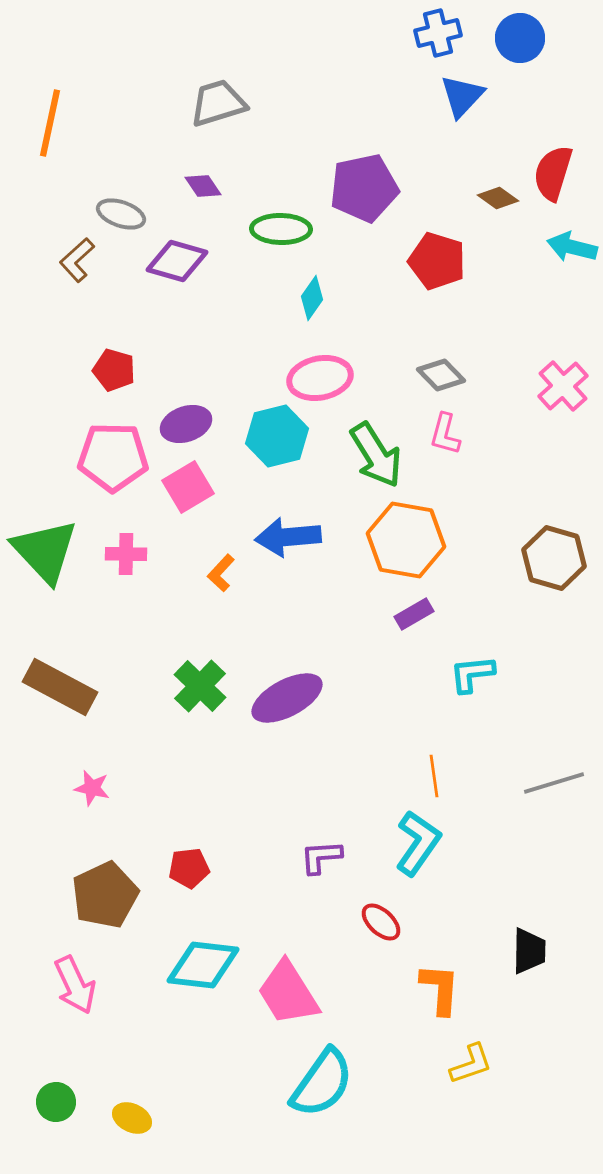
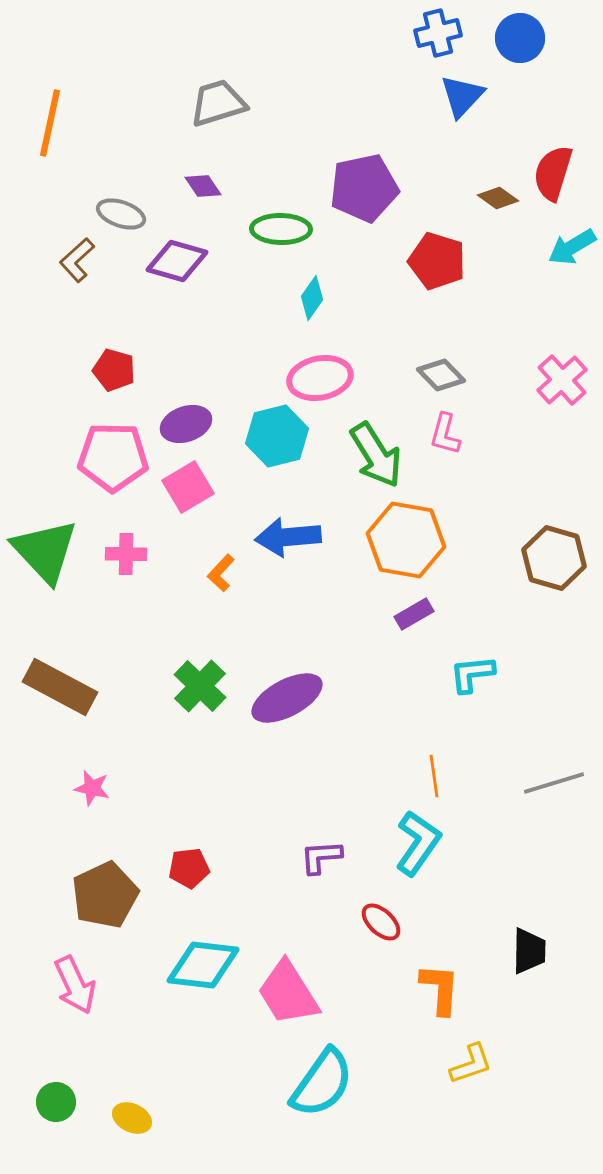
cyan arrow at (572, 247): rotated 45 degrees counterclockwise
pink cross at (563, 386): moved 1 px left, 6 px up
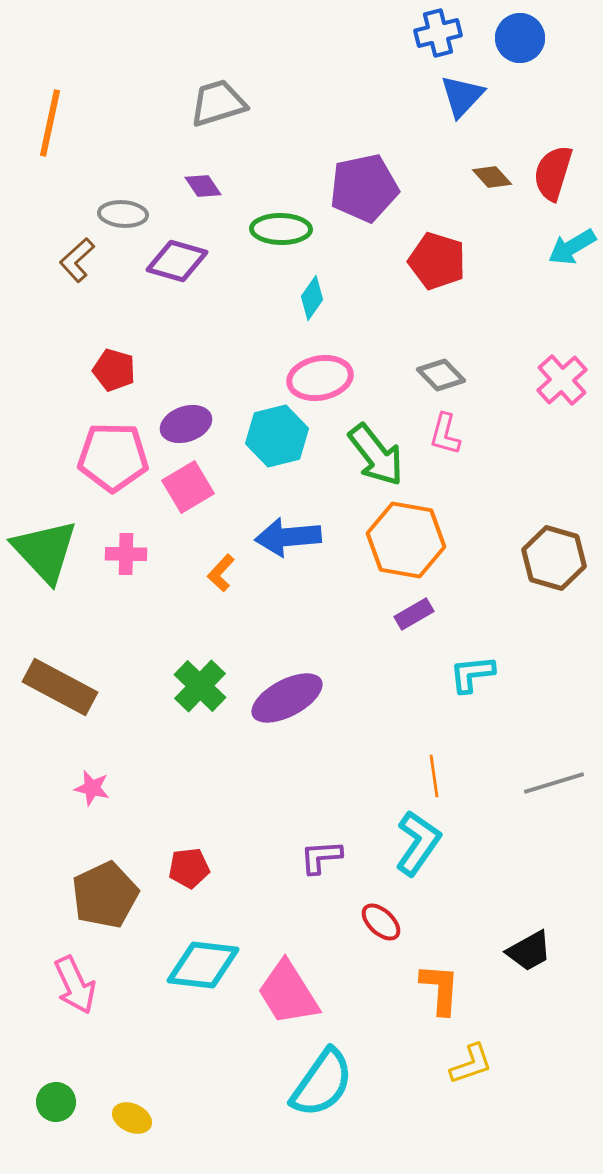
brown diamond at (498, 198): moved 6 px left, 21 px up; rotated 12 degrees clockwise
gray ellipse at (121, 214): moved 2 px right; rotated 15 degrees counterclockwise
green arrow at (376, 455): rotated 6 degrees counterclockwise
black trapezoid at (529, 951): rotated 60 degrees clockwise
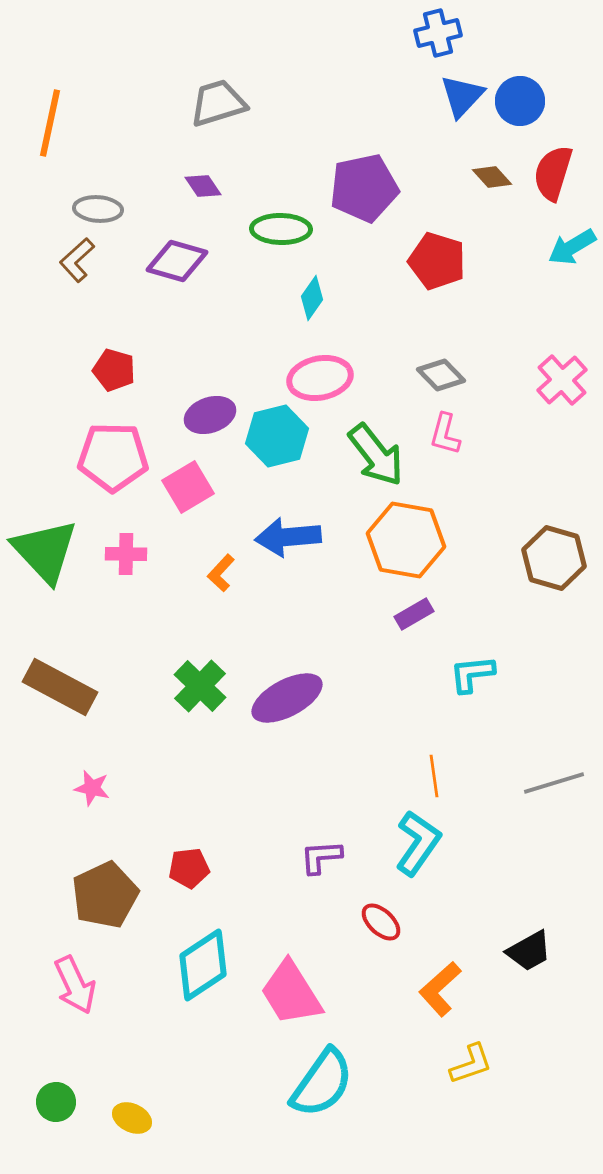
blue circle at (520, 38): moved 63 px down
gray ellipse at (123, 214): moved 25 px left, 5 px up
purple ellipse at (186, 424): moved 24 px right, 9 px up
cyan diamond at (203, 965): rotated 40 degrees counterclockwise
orange L-shape at (440, 989): rotated 136 degrees counterclockwise
pink trapezoid at (288, 993): moved 3 px right
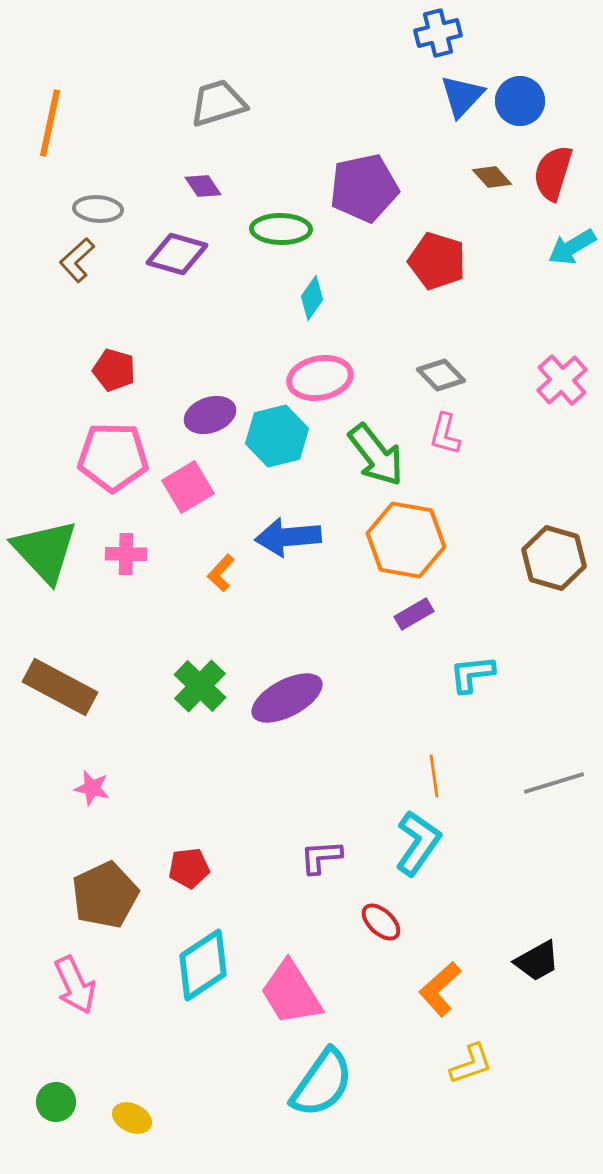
purple diamond at (177, 261): moved 7 px up
black trapezoid at (529, 951): moved 8 px right, 10 px down
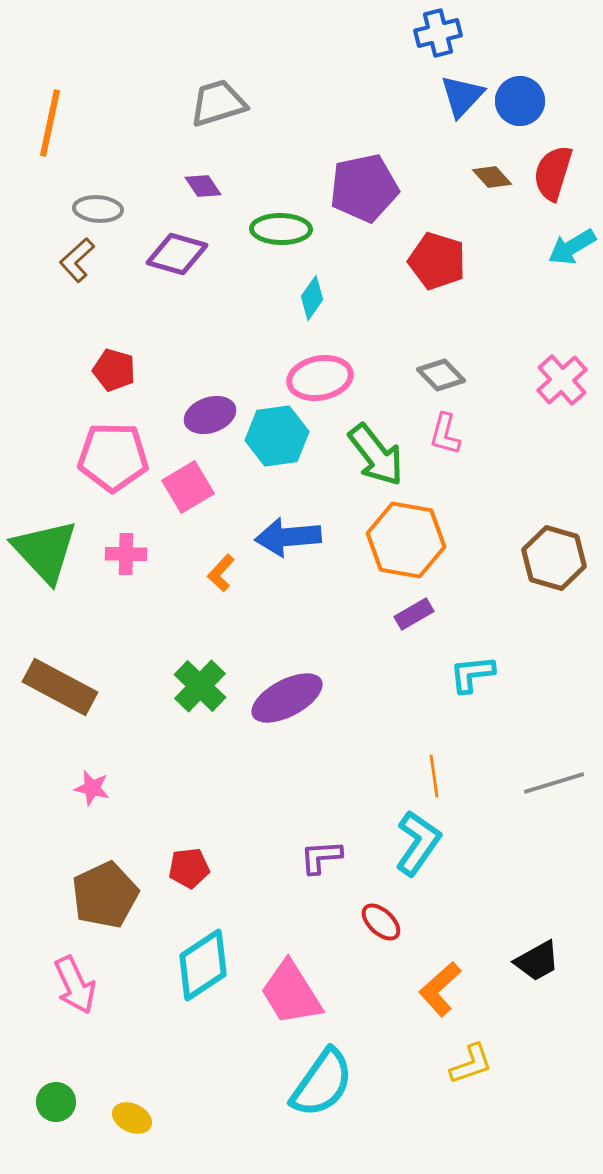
cyan hexagon at (277, 436): rotated 6 degrees clockwise
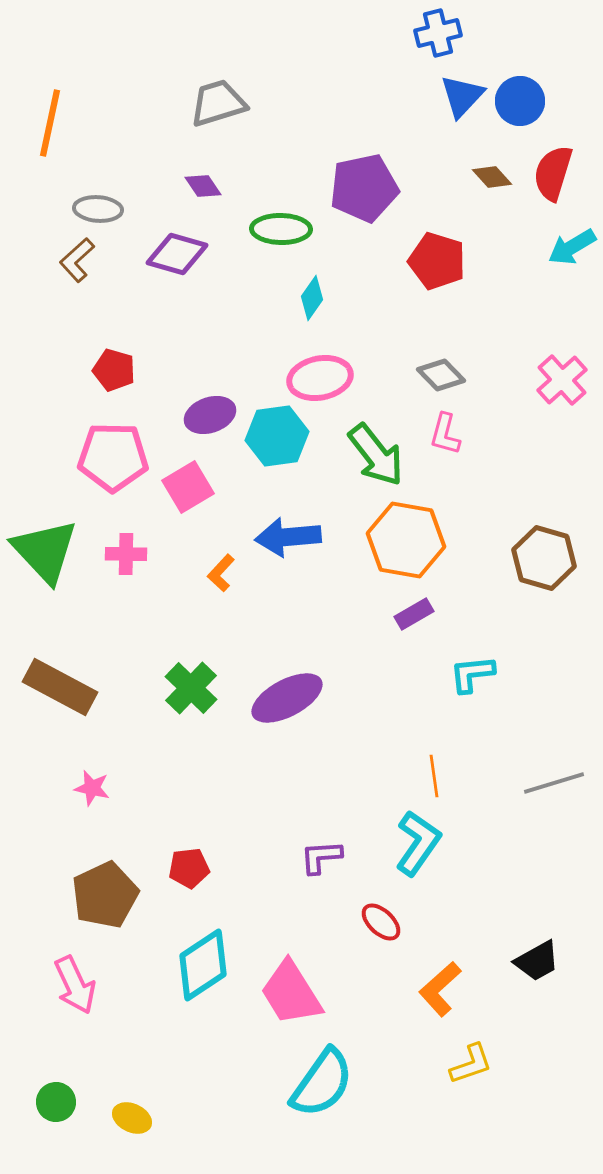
brown hexagon at (554, 558): moved 10 px left
green cross at (200, 686): moved 9 px left, 2 px down
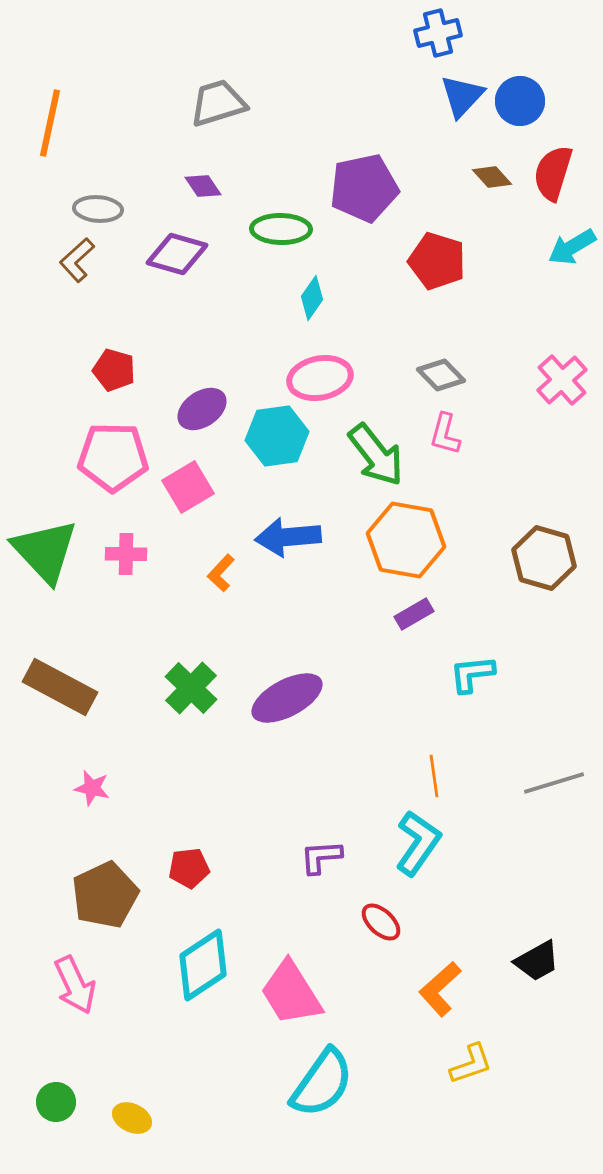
purple ellipse at (210, 415): moved 8 px left, 6 px up; rotated 15 degrees counterclockwise
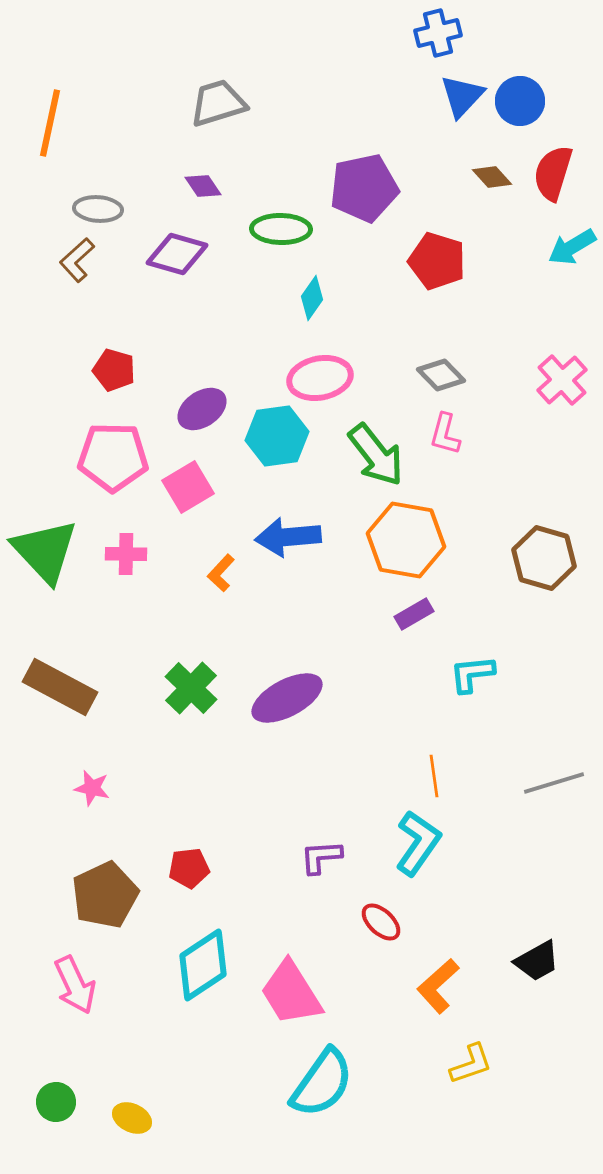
orange L-shape at (440, 989): moved 2 px left, 3 px up
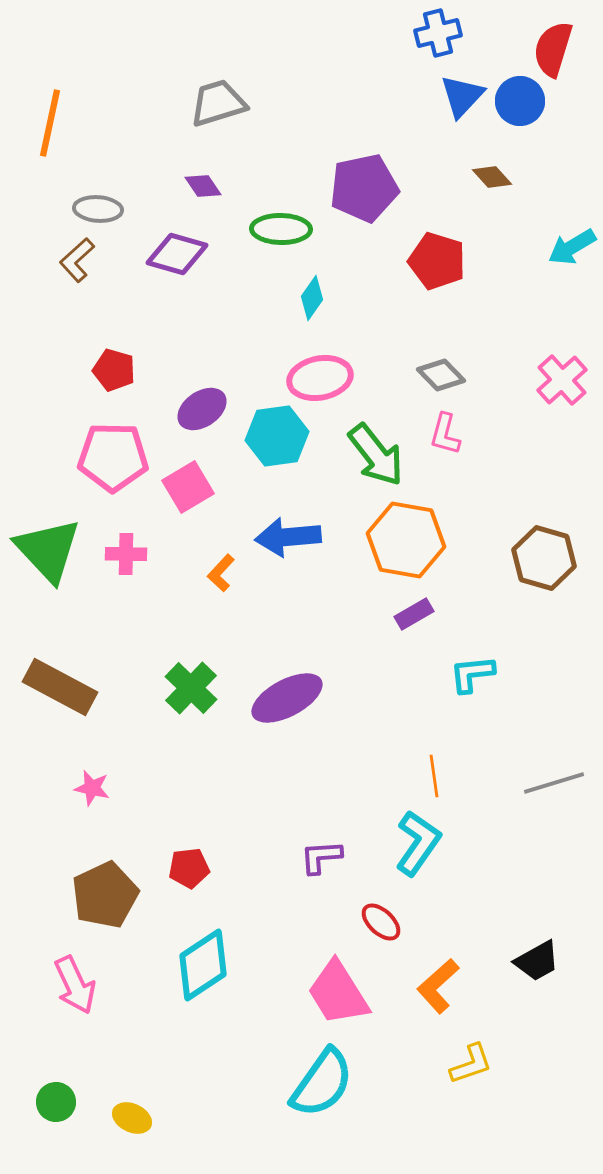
red semicircle at (553, 173): moved 124 px up
green triangle at (45, 551): moved 3 px right, 1 px up
pink trapezoid at (291, 993): moved 47 px right
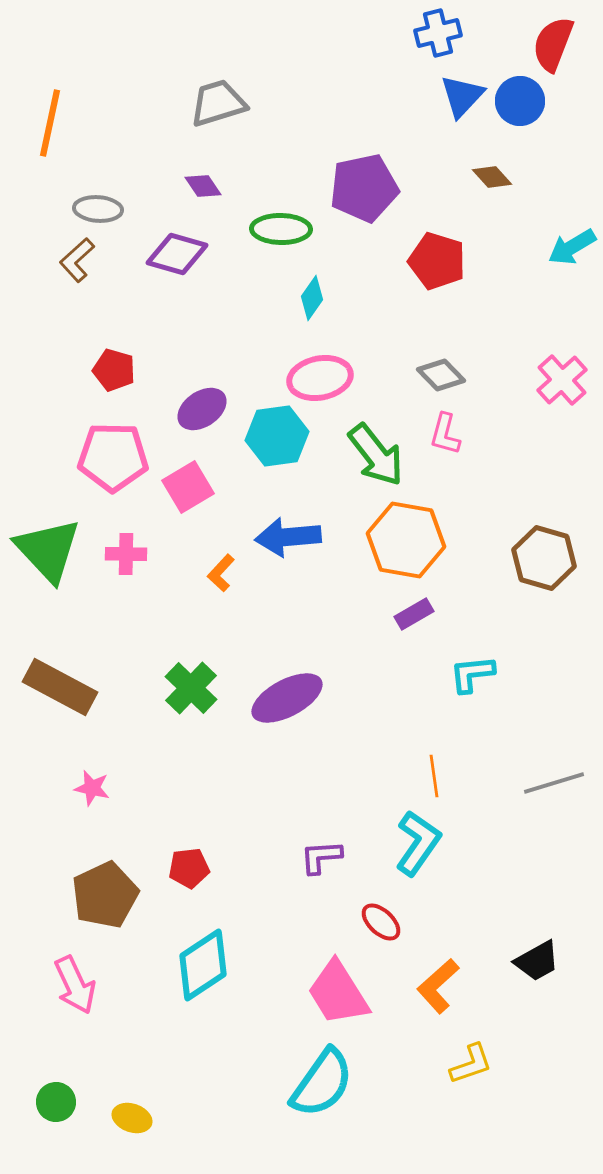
red semicircle at (553, 49): moved 5 px up; rotated 4 degrees clockwise
yellow ellipse at (132, 1118): rotated 6 degrees counterclockwise
